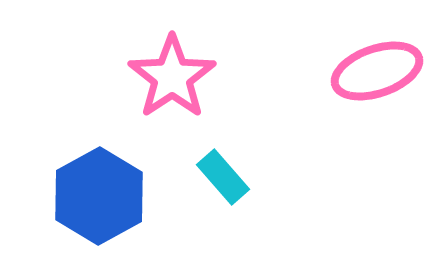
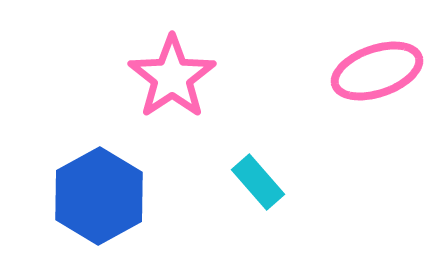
cyan rectangle: moved 35 px right, 5 px down
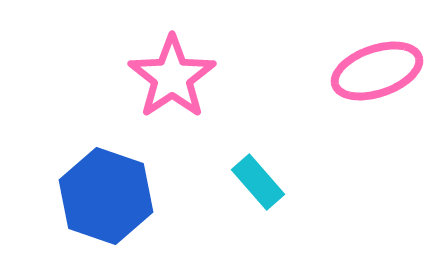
blue hexagon: moved 7 px right; rotated 12 degrees counterclockwise
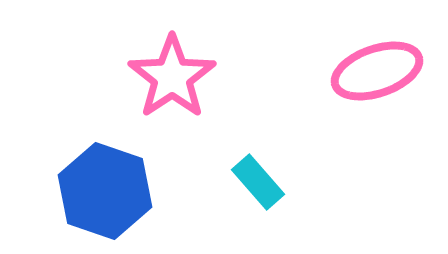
blue hexagon: moved 1 px left, 5 px up
